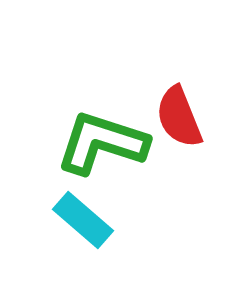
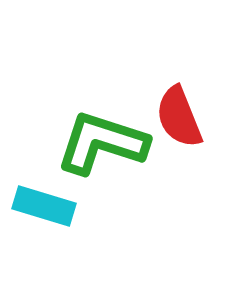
cyan rectangle: moved 39 px left, 14 px up; rotated 24 degrees counterclockwise
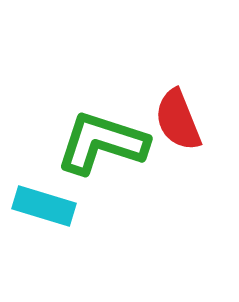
red semicircle: moved 1 px left, 3 px down
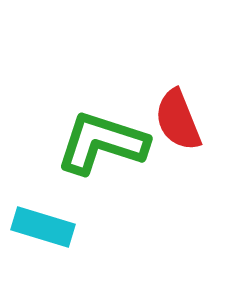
cyan rectangle: moved 1 px left, 21 px down
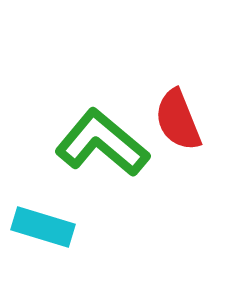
green L-shape: rotated 22 degrees clockwise
